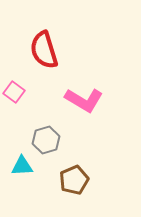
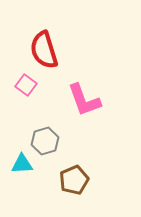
pink square: moved 12 px right, 7 px up
pink L-shape: rotated 39 degrees clockwise
gray hexagon: moved 1 px left, 1 px down
cyan triangle: moved 2 px up
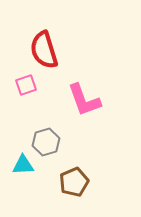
pink square: rotated 35 degrees clockwise
gray hexagon: moved 1 px right, 1 px down
cyan triangle: moved 1 px right, 1 px down
brown pentagon: moved 2 px down
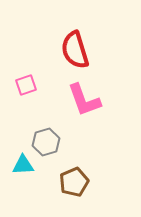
red semicircle: moved 31 px right
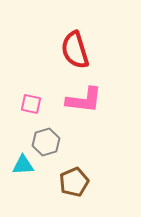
pink square: moved 5 px right, 19 px down; rotated 30 degrees clockwise
pink L-shape: rotated 63 degrees counterclockwise
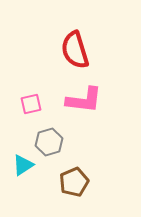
pink square: rotated 25 degrees counterclockwise
gray hexagon: moved 3 px right
cyan triangle: rotated 30 degrees counterclockwise
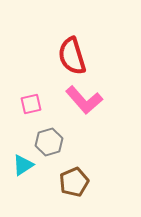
red semicircle: moved 3 px left, 6 px down
pink L-shape: rotated 42 degrees clockwise
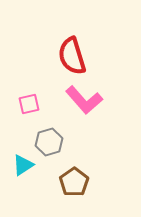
pink square: moved 2 px left
brown pentagon: rotated 12 degrees counterclockwise
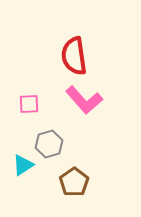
red semicircle: moved 2 px right; rotated 9 degrees clockwise
pink square: rotated 10 degrees clockwise
gray hexagon: moved 2 px down
